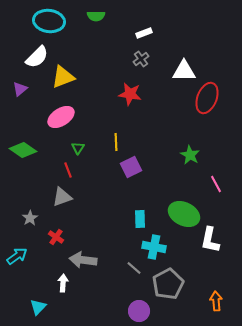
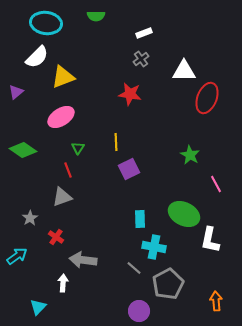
cyan ellipse: moved 3 px left, 2 px down
purple triangle: moved 4 px left, 3 px down
purple square: moved 2 px left, 2 px down
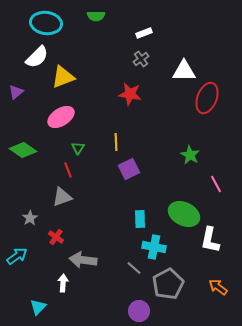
orange arrow: moved 2 px right, 14 px up; rotated 48 degrees counterclockwise
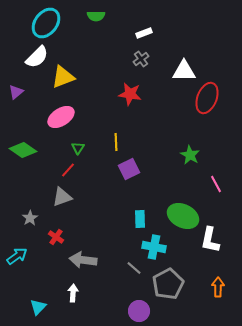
cyan ellipse: rotated 60 degrees counterclockwise
red line: rotated 63 degrees clockwise
green ellipse: moved 1 px left, 2 px down
white arrow: moved 10 px right, 10 px down
orange arrow: rotated 54 degrees clockwise
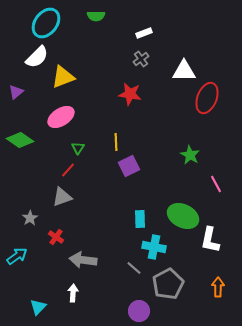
green diamond: moved 3 px left, 10 px up
purple square: moved 3 px up
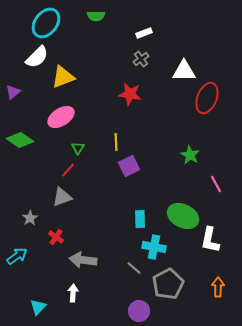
purple triangle: moved 3 px left
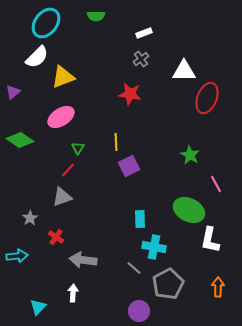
green ellipse: moved 6 px right, 6 px up
cyan arrow: rotated 30 degrees clockwise
